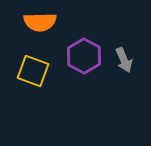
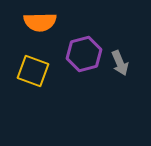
purple hexagon: moved 2 px up; rotated 16 degrees clockwise
gray arrow: moved 4 px left, 3 px down
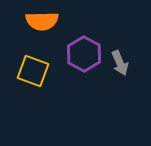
orange semicircle: moved 2 px right, 1 px up
purple hexagon: rotated 16 degrees counterclockwise
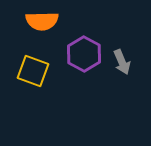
gray arrow: moved 2 px right, 1 px up
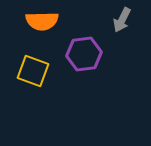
purple hexagon: rotated 24 degrees clockwise
gray arrow: moved 42 px up; rotated 50 degrees clockwise
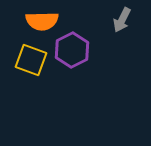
purple hexagon: moved 12 px left, 4 px up; rotated 20 degrees counterclockwise
yellow square: moved 2 px left, 11 px up
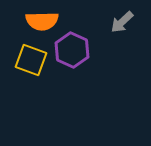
gray arrow: moved 2 px down; rotated 20 degrees clockwise
purple hexagon: rotated 8 degrees counterclockwise
